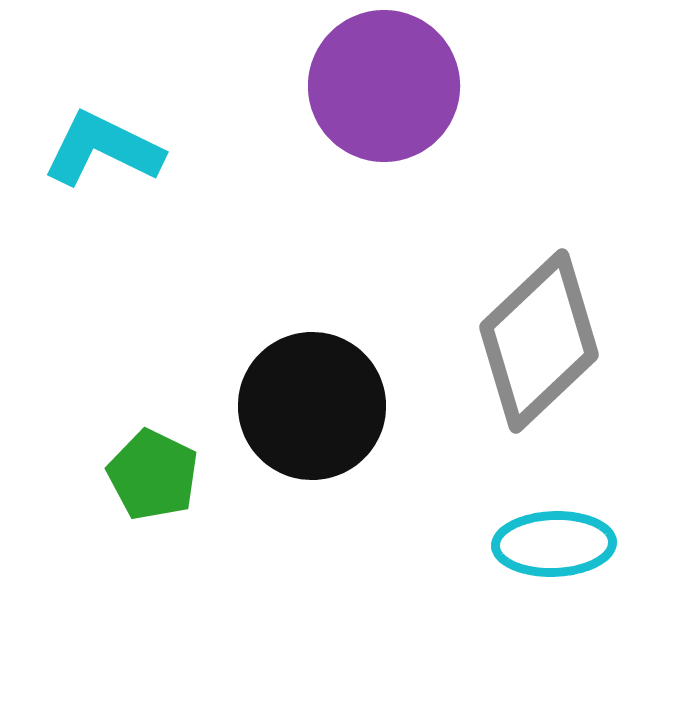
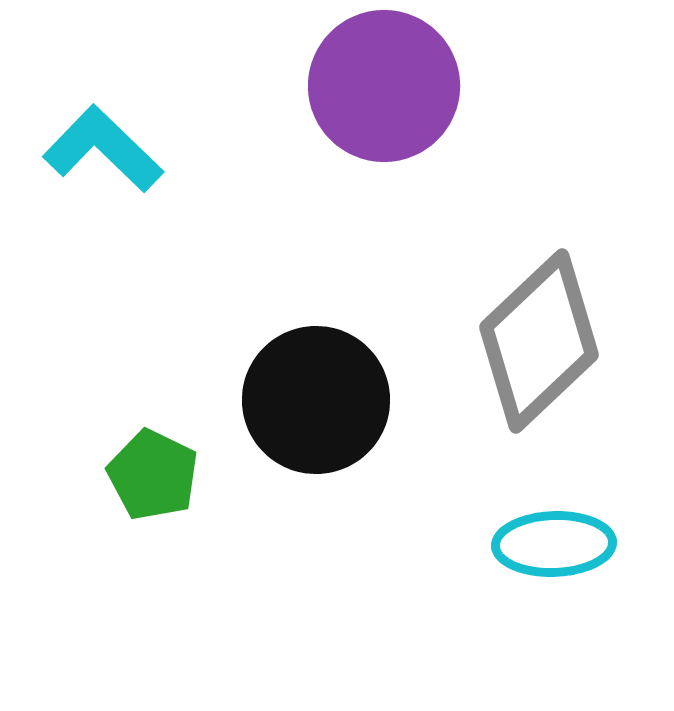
cyan L-shape: rotated 18 degrees clockwise
black circle: moved 4 px right, 6 px up
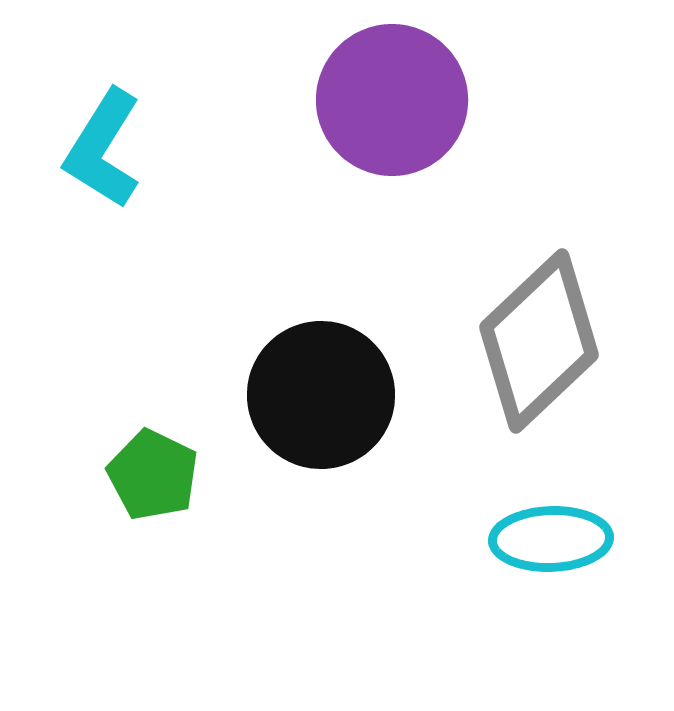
purple circle: moved 8 px right, 14 px down
cyan L-shape: rotated 102 degrees counterclockwise
black circle: moved 5 px right, 5 px up
cyan ellipse: moved 3 px left, 5 px up
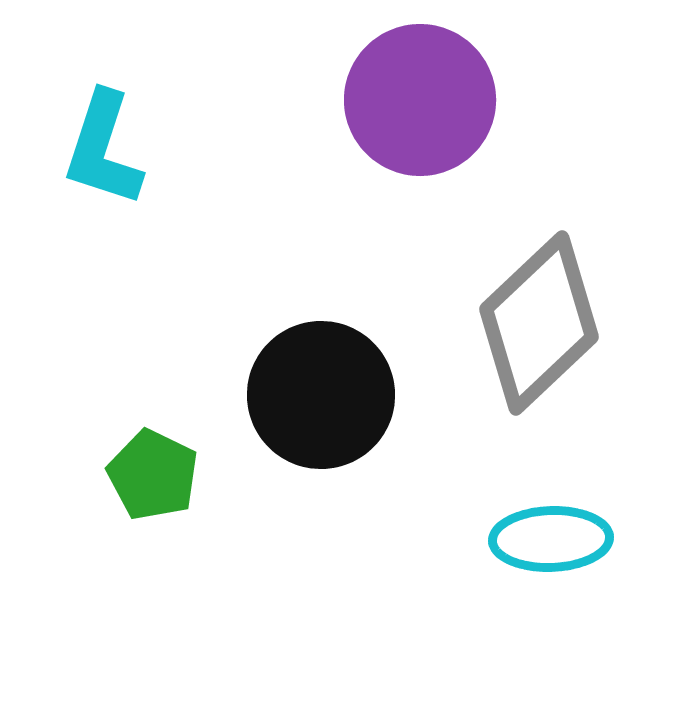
purple circle: moved 28 px right
cyan L-shape: rotated 14 degrees counterclockwise
gray diamond: moved 18 px up
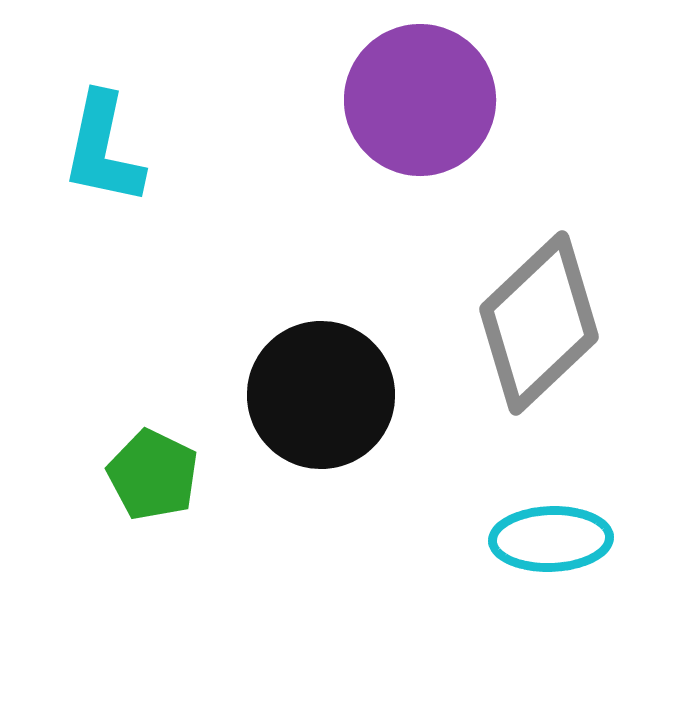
cyan L-shape: rotated 6 degrees counterclockwise
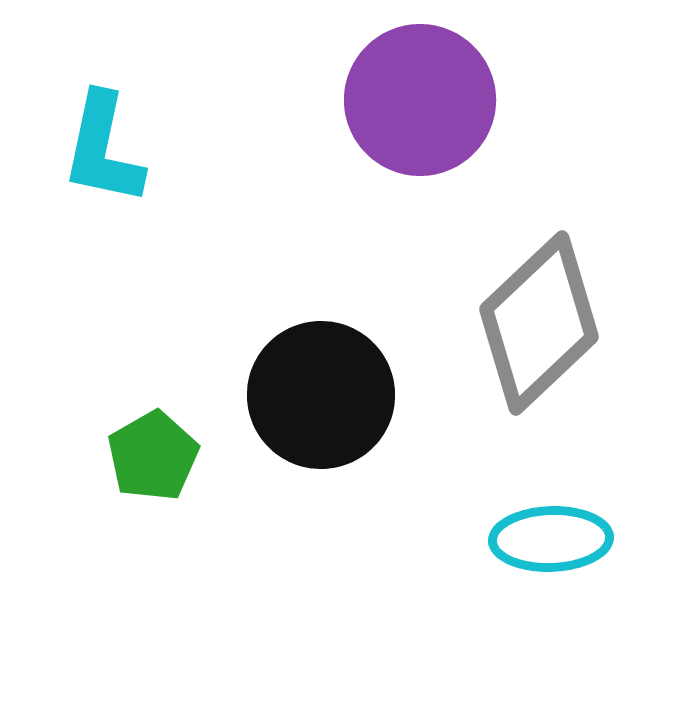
green pentagon: moved 19 px up; rotated 16 degrees clockwise
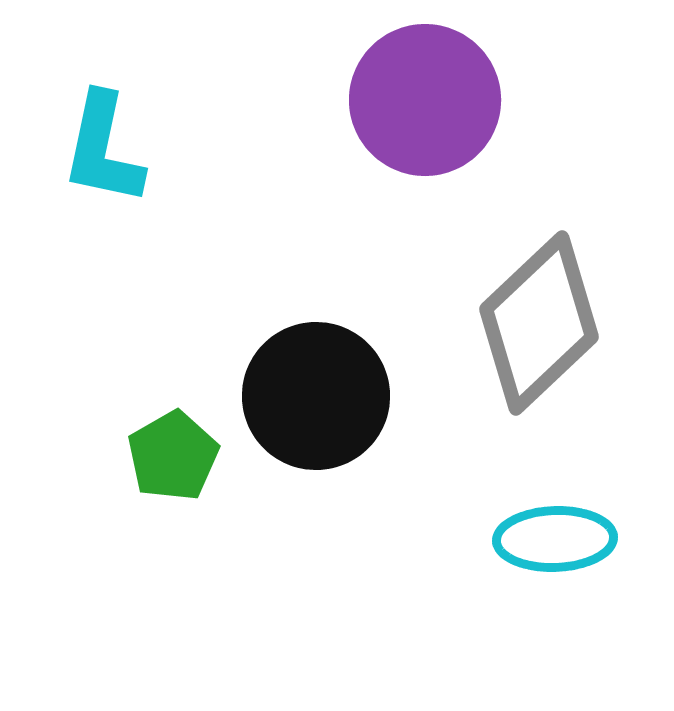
purple circle: moved 5 px right
black circle: moved 5 px left, 1 px down
green pentagon: moved 20 px right
cyan ellipse: moved 4 px right
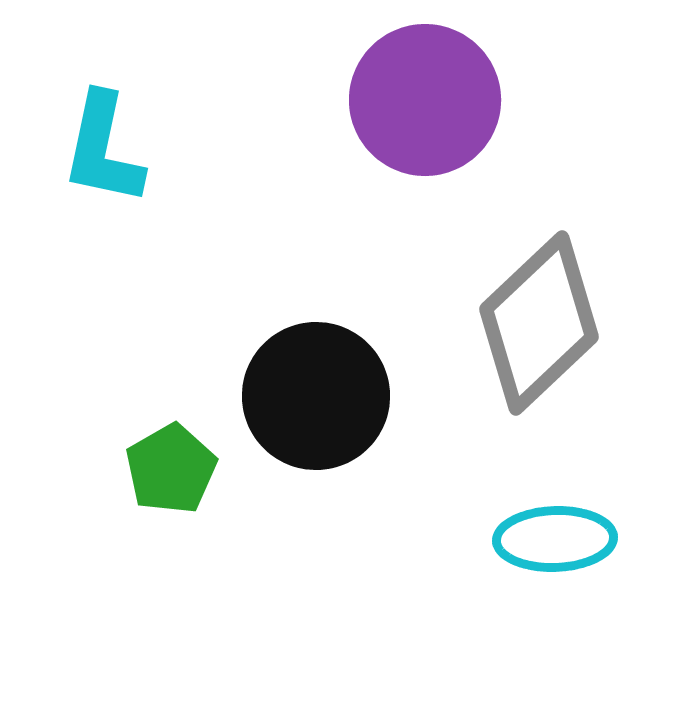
green pentagon: moved 2 px left, 13 px down
